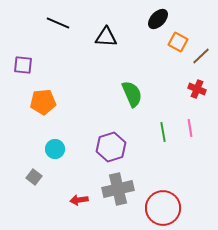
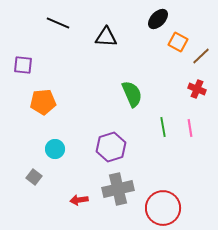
green line: moved 5 px up
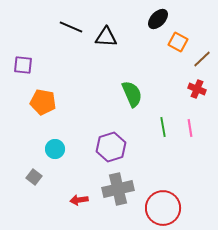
black line: moved 13 px right, 4 px down
brown line: moved 1 px right, 3 px down
orange pentagon: rotated 15 degrees clockwise
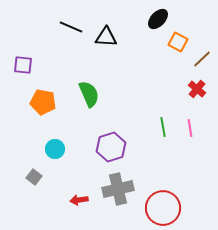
red cross: rotated 18 degrees clockwise
green semicircle: moved 43 px left
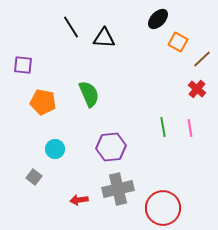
black line: rotated 35 degrees clockwise
black triangle: moved 2 px left, 1 px down
purple hexagon: rotated 12 degrees clockwise
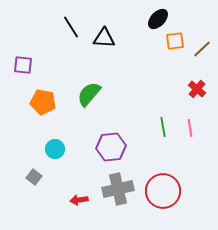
orange square: moved 3 px left, 1 px up; rotated 36 degrees counterclockwise
brown line: moved 10 px up
green semicircle: rotated 116 degrees counterclockwise
red circle: moved 17 px up
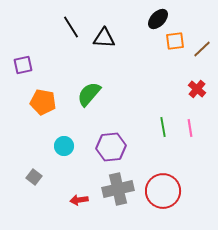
purple square: rotated 18 degrees counterclockwise
cyan circle: moved 9 px right, 3 px up
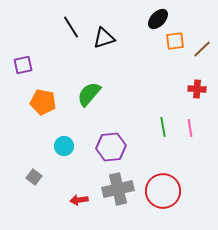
black triangle: rotated 20 degrees counterclockwise
red cross: rotated 36 degrees counterclockwise
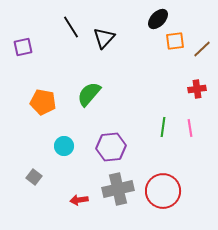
black triangle: rotated 30 degrees counterclockwise
purple square: moved 18 px up
red cross: rotated 12 degrees counterclockwise
green line: rotated 18 degrees clockwise
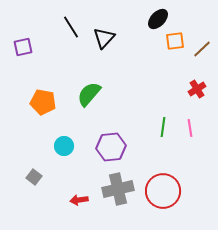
red cross: rotated 24 degrees counterclockwise
